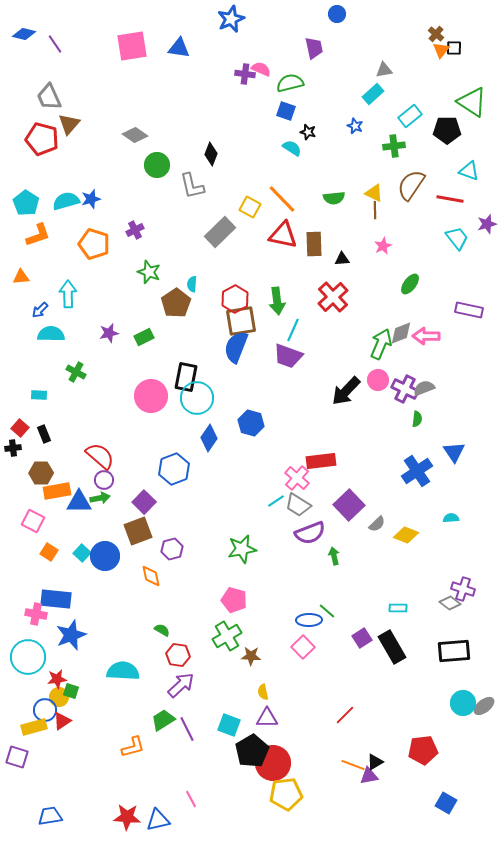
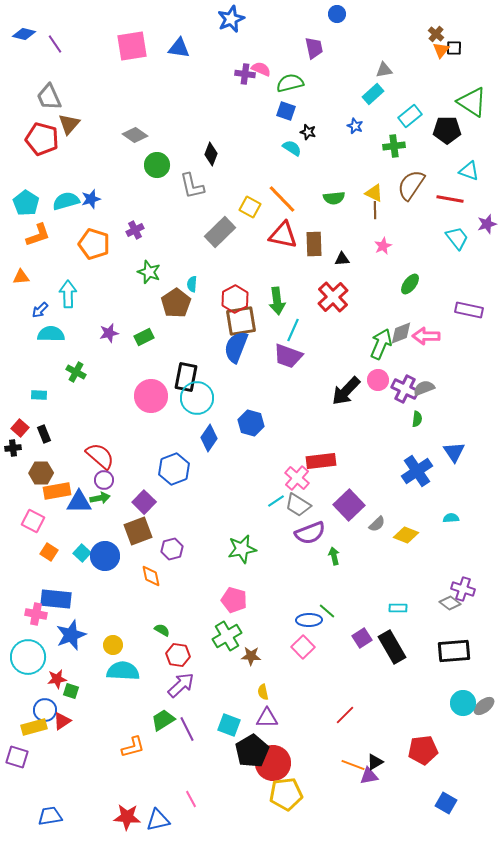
yellow circle at (59, 697): moved 54 px right, 52 px up
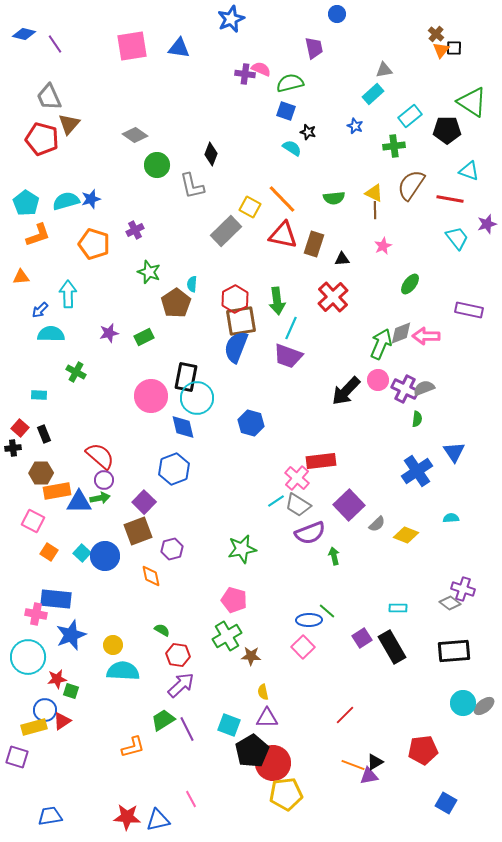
gray rectangle at (220, 232): moved 6 px right, 1 px up
brown rectangle at (314, 244): rotated 20 degrees clockwise
cyan line at (293, 330): moved 2 px left, 2 px up
blue diamond at (209, 438): moved 26 px left, 11 px up; rotated 48 degrees counterclockwise
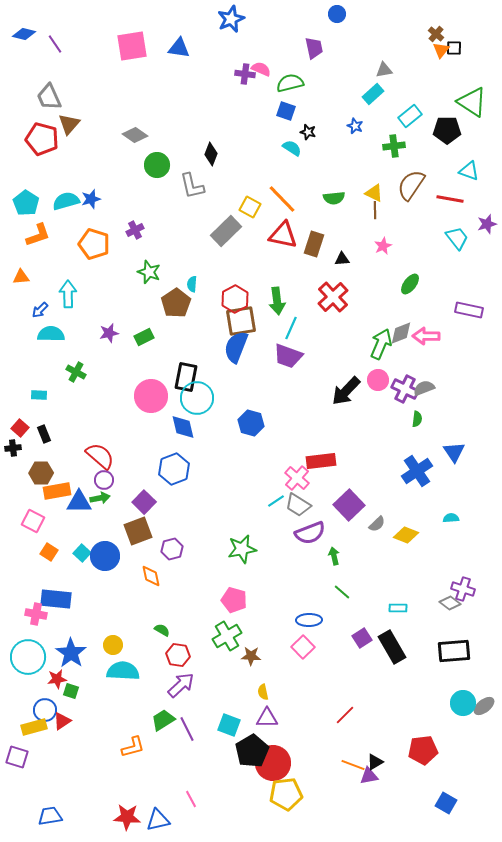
green line at (327, 611): moved 15 px right, 19 px up
blue star at (71, 635): moved 18 px down; rotated 16 degrees counterclockwise
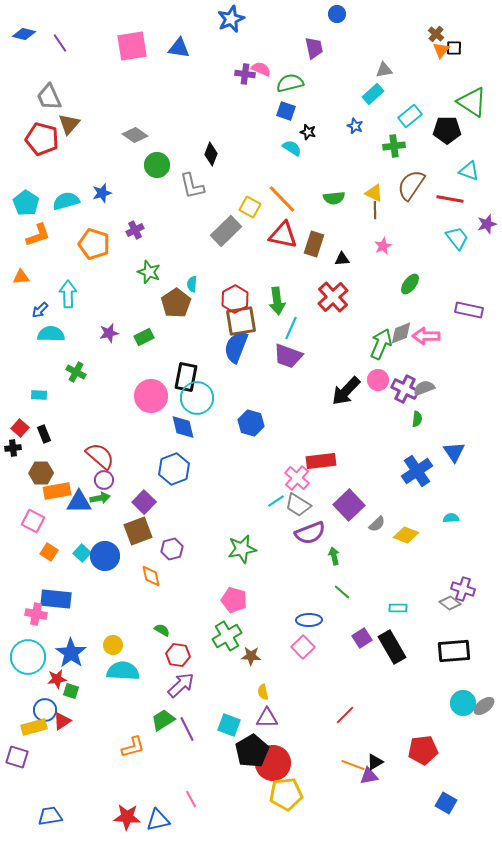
purple line at (55, 44): moved 5 px right, 1 px up
blue star at (91, 199): moved 11 px right, 6 px up
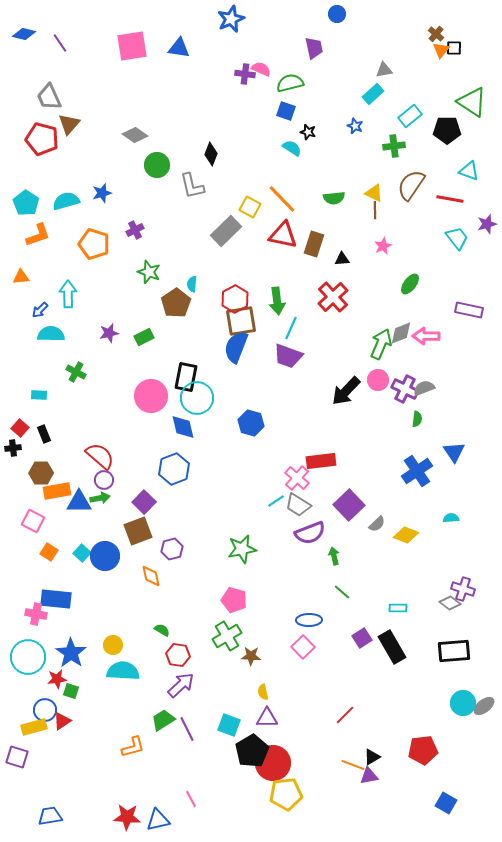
black triangle at (375, 762): moved 3 px left, 5 px up
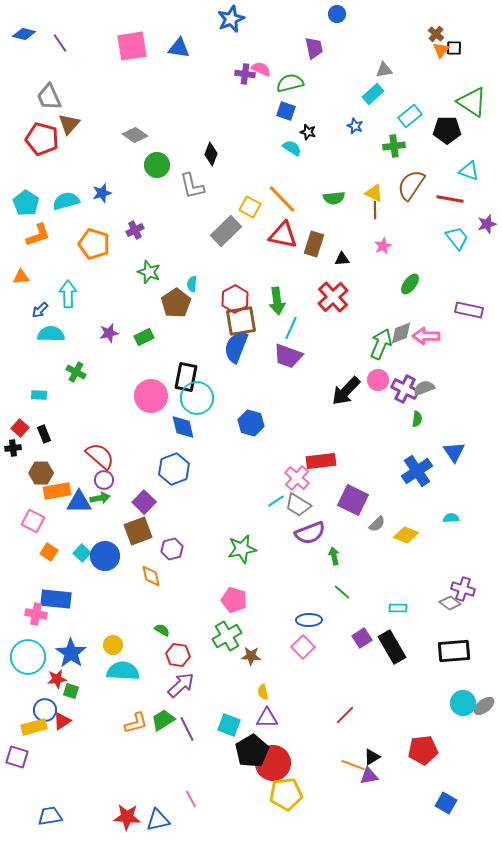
purple square at (349, 505): moved 4 px right, 5 px up; rotated 20 degrees counterclockwise
orange L-shape at (133, 747): moved 3 px right, 24 px up
